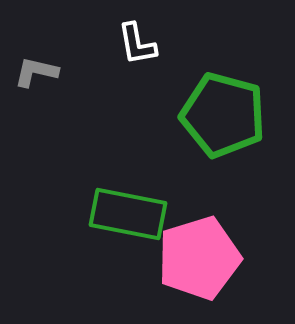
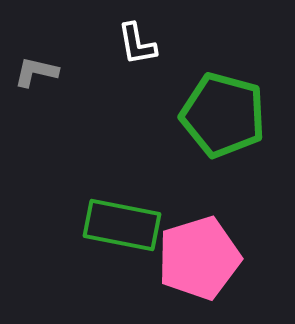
green rectangle: moved 6 px left, 11 px down
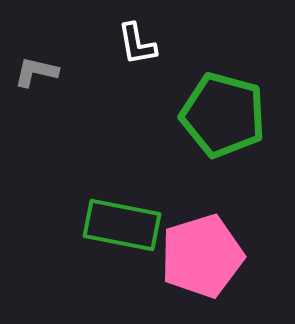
pink pentagon: moved 3 px right, 2 px up
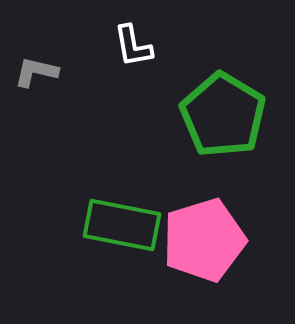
white L-shape: moved 4 px left, 2 px down
green pentagon: rotated 16 degrees clockwise
pink pentagon: moved 2 px right, 16 px up
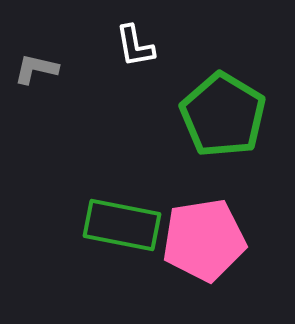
white L-shape: moved 2 px right
gray L-shape: moved 3 px up
pink pentagon: rotated 8 degrees clockwise
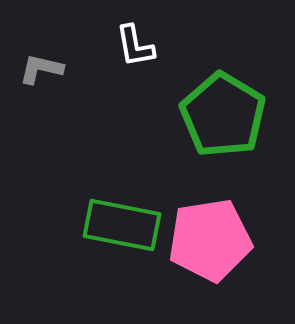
gray L-shape: moved 5 px right
pink pentagon: moved 6 px right
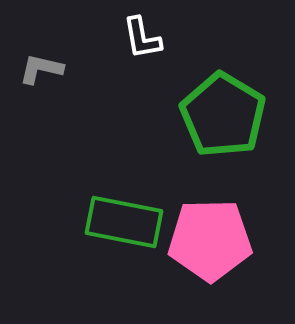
white L-shape: moved 7 px right, 8 px up
green rectangle: moved 2 px right, 3 px up
pink pentagon: rotated 8 degrees clockwise
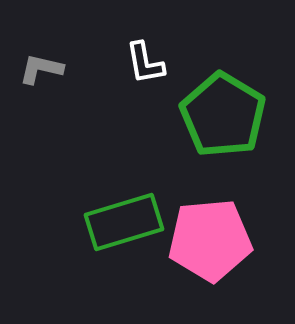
white L-shape: moved 3 px right, 25 px down
green rectangle: rotated 28 degrees counterclockwise
pink pentagon: rotated 4 degrees counterclockwise
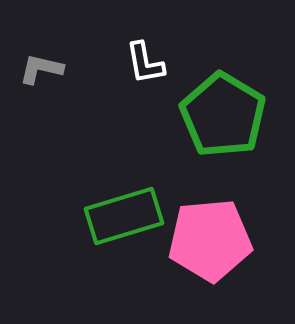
green rectangle: moved 6 px up
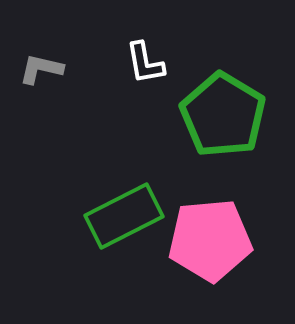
green rectangle: rotated 10 degrees counterclockwise
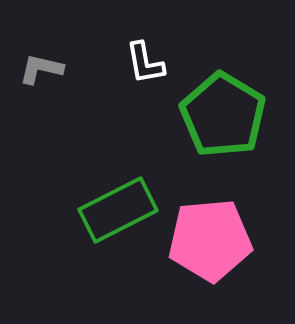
green rectangle: moved 6 px left, 6 px up
